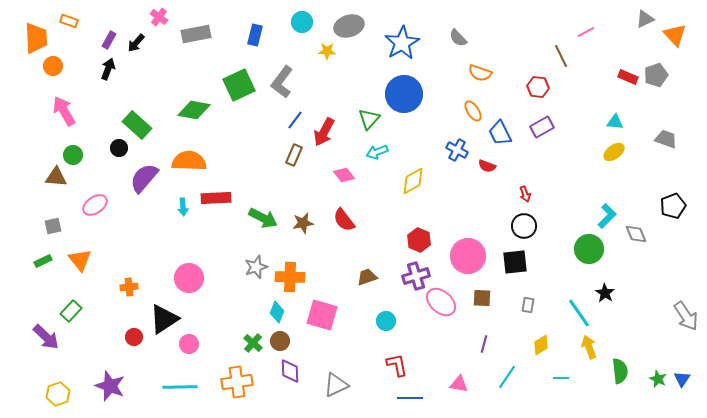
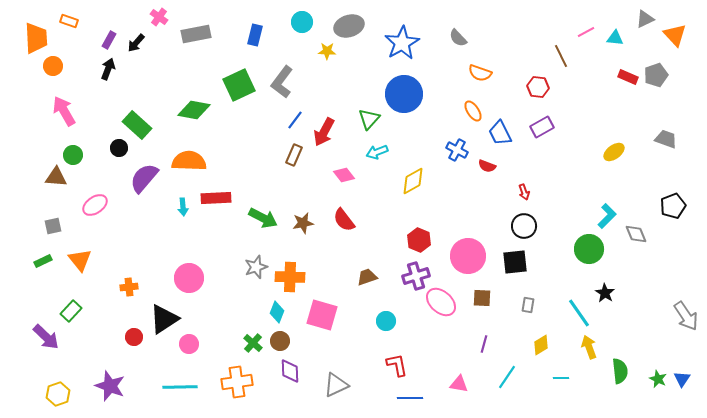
cyan triangle at (615, 122): moved 84 px up
red arrow at (525, 194): moved 1 px left, 2 px up
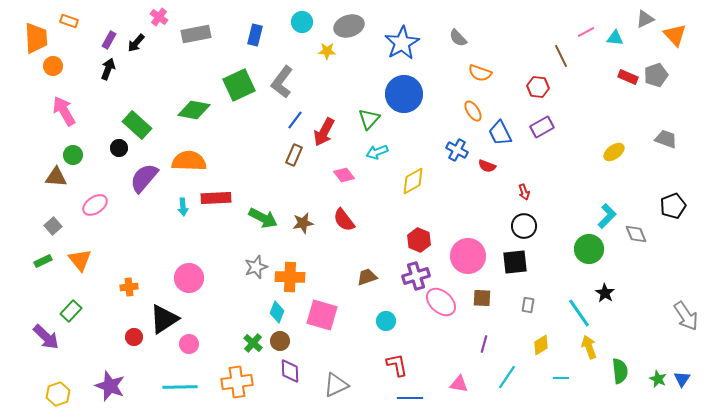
gray square at (53, 226): rotated 30 degrees counterclockwise
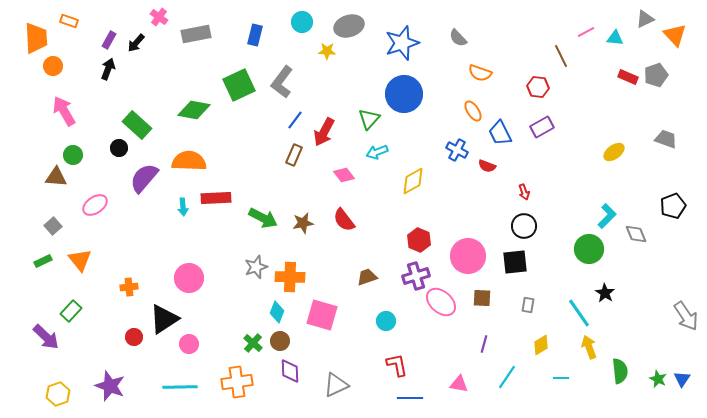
blue star at (402, 43): rotated 12 degrees clockwise
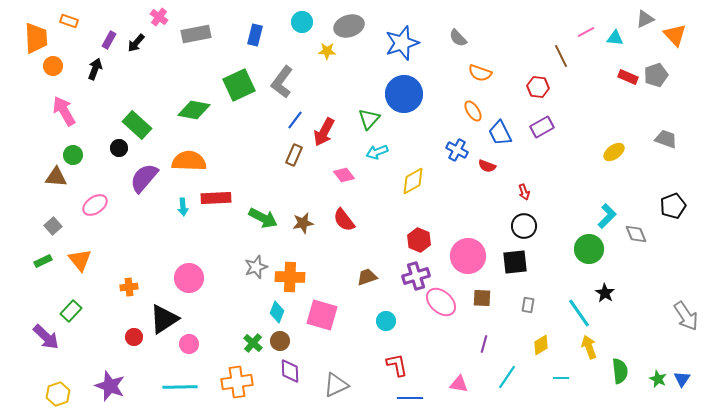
black arrow at (108, 69): moved 13 px left
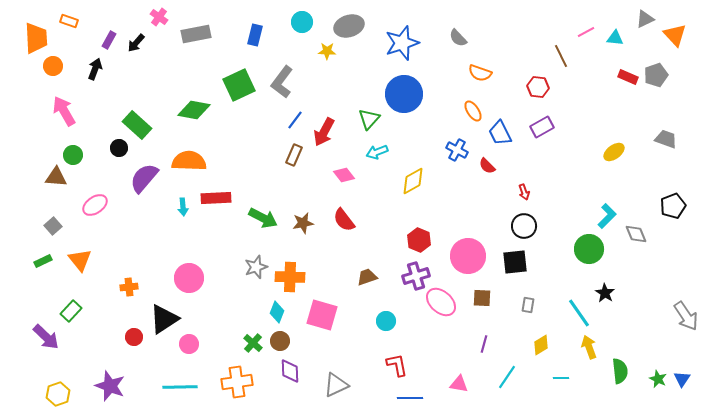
red semicircle at (487, 166): rotated 24 degrees clockwise
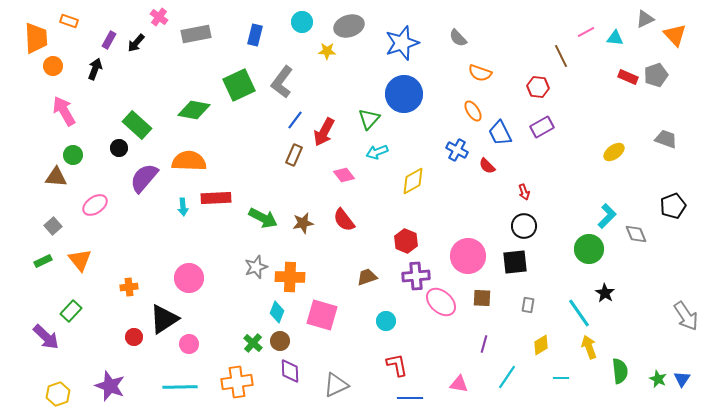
red hexagon at (419, 240): moved 13 px left, 1 px down
purple cross at (416, 276): rotated 12 degrees clockwise
